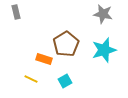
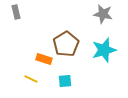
cyan square: rotated 24 degrees clockwise
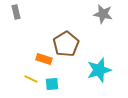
cyan star: moved 5 px left, 20 px down
cyan square: moved 13 px left, 3 px down
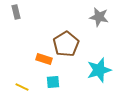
gray star: moved 4 px left, 3 px down
yellow line: moved 9 px left, 8 px down
cyan square: moved 1 px right, 2 px up
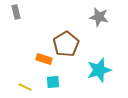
yellow line: moved 3 px right
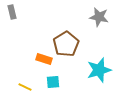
gray rectangle: moved 4 px left
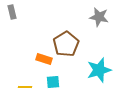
yellow line: rotated 24 degrees counterclockwise
